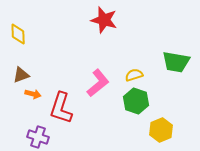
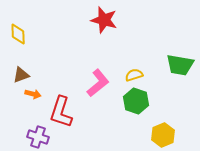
green trapezoid: moved 4 px right, 3 px down
red L-shape: moved 4 px down
yellow hexagon: moved 2 px right, 5 px down
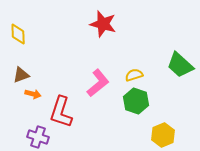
red star: moved 1 px left, 4 px down
green trapezoid: rotated 32 degrees clockwise
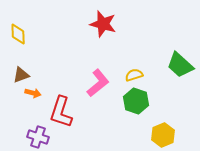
orange arrow: moved 1 px up
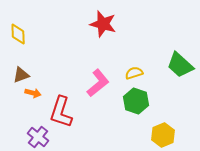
yellow semicircle: moved 2 px up
purple cross: rotated 20 degrees clockwise
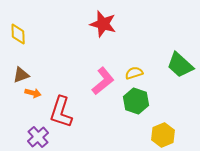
pink L-shape: moved 5 px right, 2 px up
purple cross: rotated 10 degrees clockwise
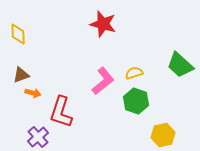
yellow hexagon: rotated 10 degrees clockwise
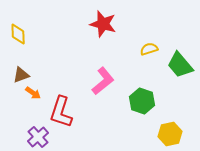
green trapezoid: rotated 8 degrees clockwise
yellow semicircle: moved 15 px right, 24 px up
orange arrow: rotated 21 degrees clockwise
green hexagon: moved 6 px right
yellow hexagon: moved 7 px right, 1 px up
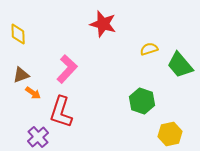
pink L-shape: moved 36 px left, 12 px up; rotated 8 degrees counterclockwise
